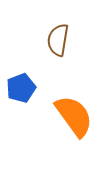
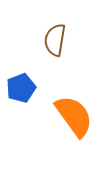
brown semicircle: moved 3 px left
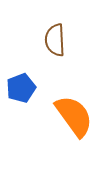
brown semicircle: rotated 12 degrees counterclockwise
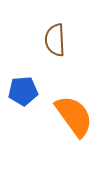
blue pentagon: moved 2 px right, 3 px down; rotated 16 degrees clockwise
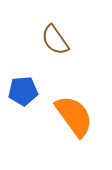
brown semicircle: rotated 32 degrees counterclockwise
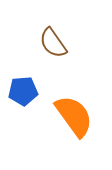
brown semicircle: moved 2 px left, 3 px down
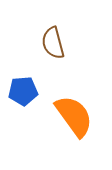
brown semicircle: rotated 20 degrees clockwise
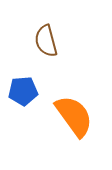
brown semicircle: moved 7 px left, 2 px up
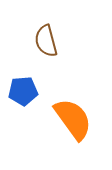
orange semicircle: moved 1 px left, 3 px down
